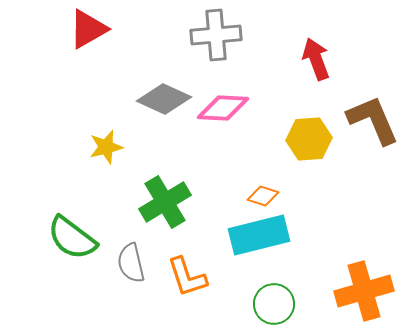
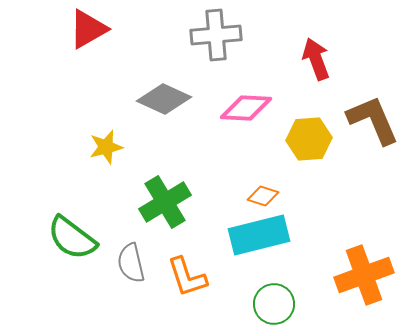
pink diamond: moved 23 px right
orange cross: moved 16 px up; rotated 4 degrees counterclockwise
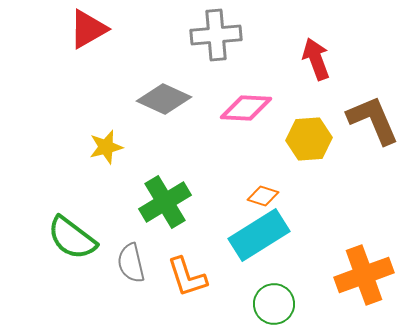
cyan rectangle: rotated 18 degrees counterclockwise
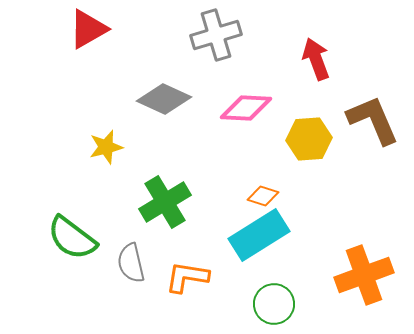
gray cross: rotated 12 degrees counterclockwise
orange L-shape: rotated 117 degrees clockwise
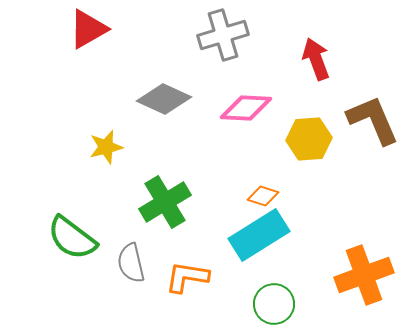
gray cross: moved 7 px right
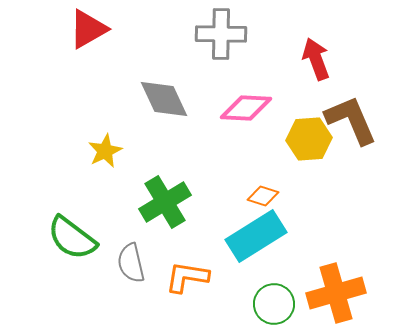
gray cross: moved 2 px left, 1 px up; rotated 18 degrees clockwise
gray diamond: rotated 40 degrees clockwise
brown L-shape: moved 22 px left
yellow star: moved 1 px left, 4 px down; rotated 12 degrees counterclockwise
cyan rectangle: moved 3 px left, 1 px down
orange cross: moved 28 px left, 18 px down; rotated 4 degrees clockwise
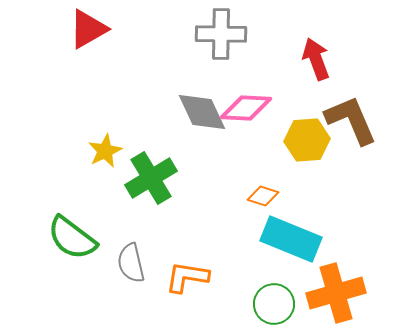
gray diamond: moved 38 px right, 13 px down
yellow hexagon: moved 2 px left, 1 px down
green cross: moved 14 px left, 24 px up
cyan rectangle: moved 35 px right, 3 px down; rotated 54 degrees clockwise
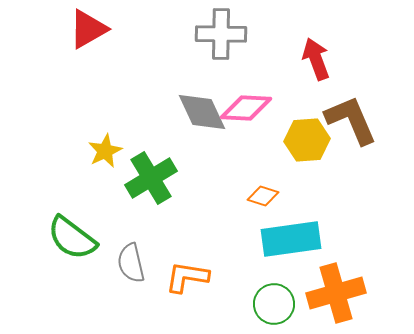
cyan rectangle: rotated 30 degrees counterclockwise
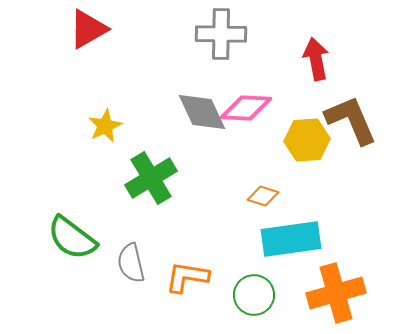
red arrow: rotated 9 degrees clockwise
yellow star: moved 25 px up
green circle: moved 20 px left, 9 px up
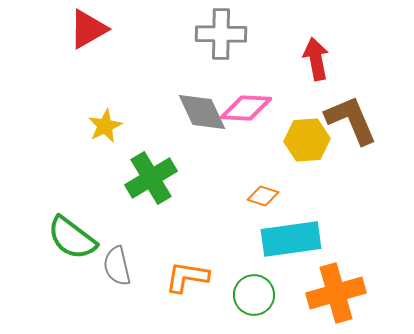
gray semicircle: moved 14 px left, 3 px down
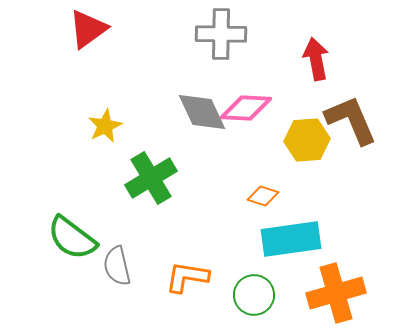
red triangle: rotated 6 degrees counterclockwise
